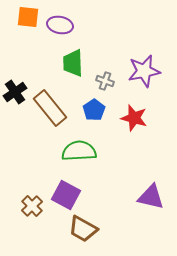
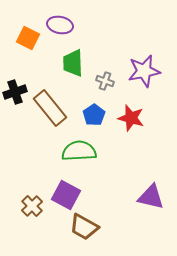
orange square: moved 21 px down; rotated 20 degrees clockwise
black cross: rotated 15 degrees clockwise
blue pentagon: moved 5 px down
red star: moved 3 px left
brown trapezoid: moved 1 px right, 2 px up
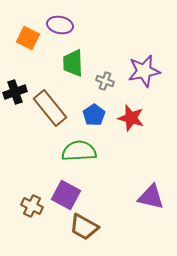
brown cross: rotated 20 degrees counterclockwise
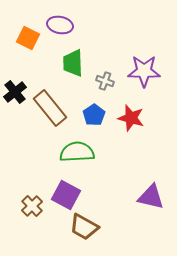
purple star: rotated 12 degrees clockwise
black cross: rotated 20 degrees counterclockwise
green semicircle: moved 2 px left, 1 px down
brown cross: rotated 20 degrees clockwise
